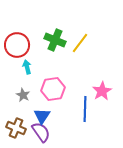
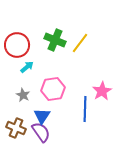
cyan arrow: rotated 64 degrees clockwise
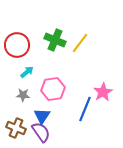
cyan arrow: moved 5 px down
pink star: moved 1 px right, 1 px down
gray star: rotated 24 degrees counterclockwise
blue line: rotated 20 degrees clockwise
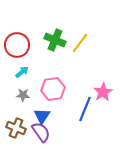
cyan arrow: moved 5 px left
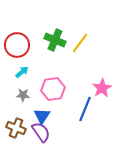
pink star: moved 1 px left, 4 px up
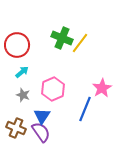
green cross: moved 7 px right, 2 px up
pink hexagon: rotated 15 degrees counterclockwise
gray star: rotated 16 degrees clockwise
